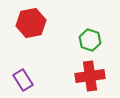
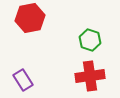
red hexagon: moved 1 px left, 5 px up
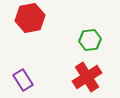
green hexagon: rotated 25 degrees counterclockwise
red cross: moved 3 px left, 1 px down; rotated 24 degrees counterclockwise
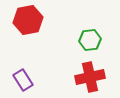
red hexagon: moved 2 px left, 2 px down
red cross: moved 3 px right; rotated 20 degrees clockwise
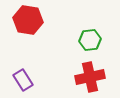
red hexagon: rotated 20 degrees clockwise
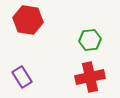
purple rectangle: moved 1 px left, 3 px up
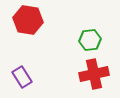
red cross: moved 4 px right, 3 px up
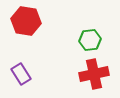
red hexagon: moved 2 px left, 1 px down
purple rectangle: moved 1 px left, 3 px up
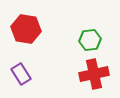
red hexagon: moved 8 px down
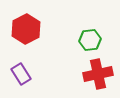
red hexagon: rotated 24 degrees clockwise
red cross: moved 4 px right
